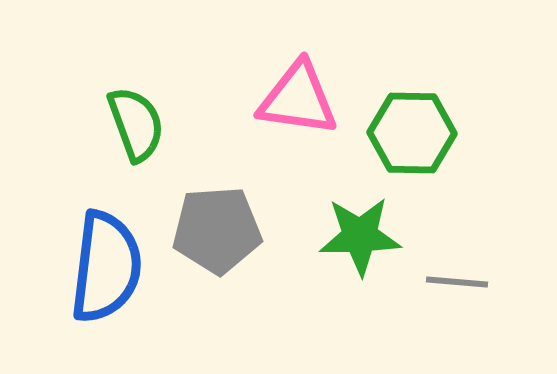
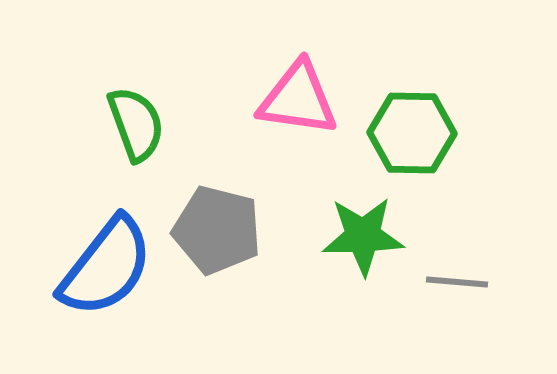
gray pentagon: rotated 18 degrees clockwise
green star: moved 3 px right
blue semicircle: rotated 31 degrees clockwise
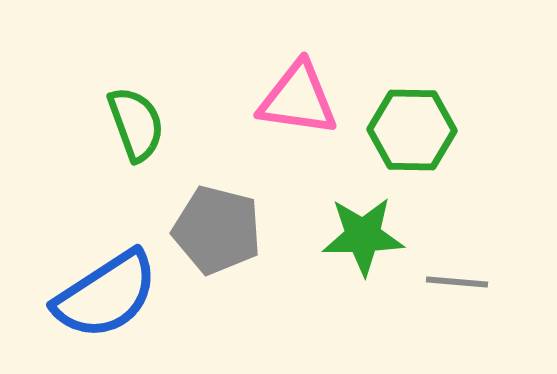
green hexagon: moved 3 px up
blue semicircle: moved 28 px down; rotated 19 degrees clockwise
